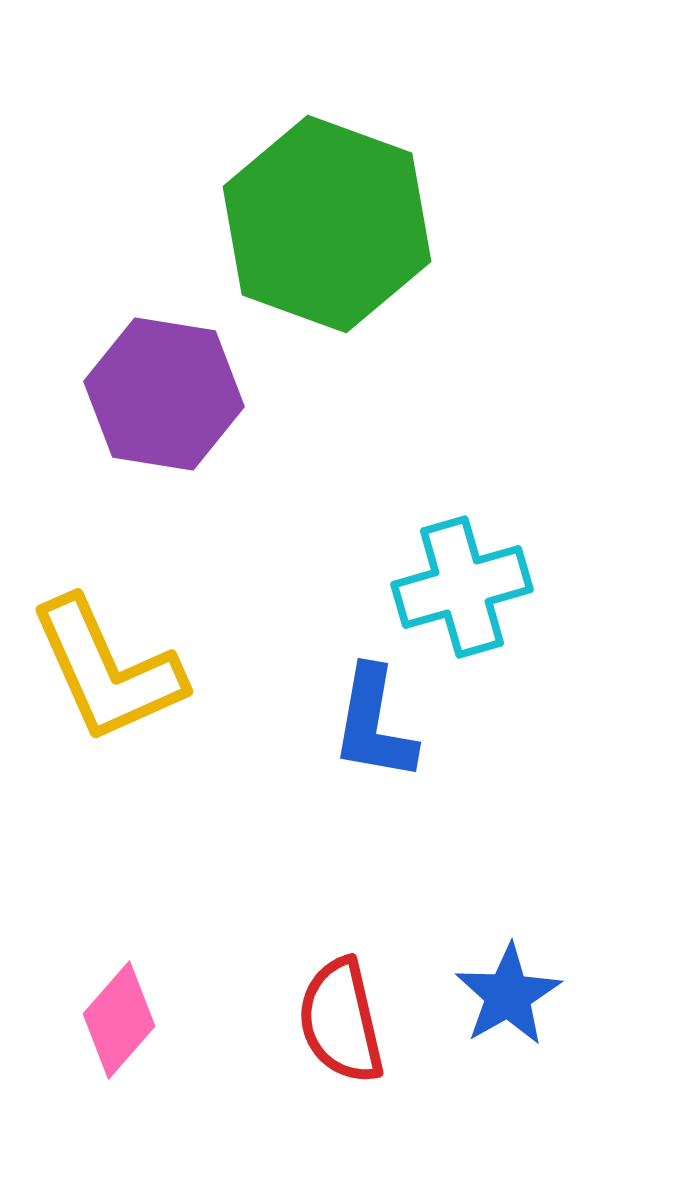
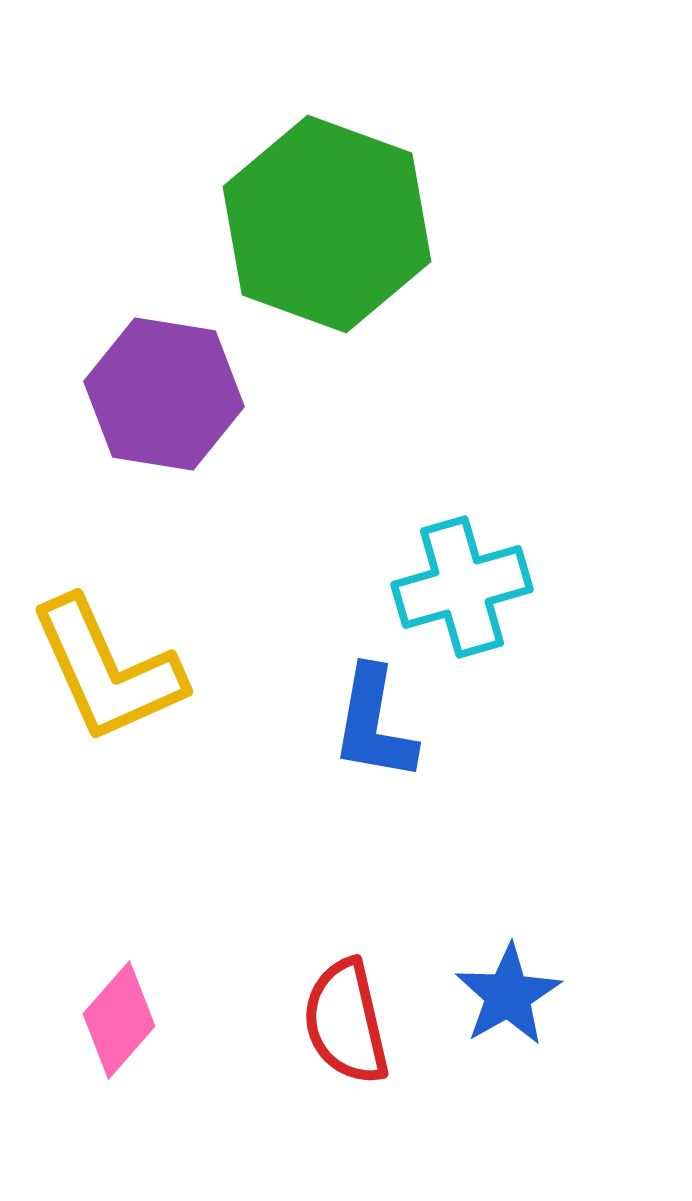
red semicircle: moved 5 px right, 1 px down
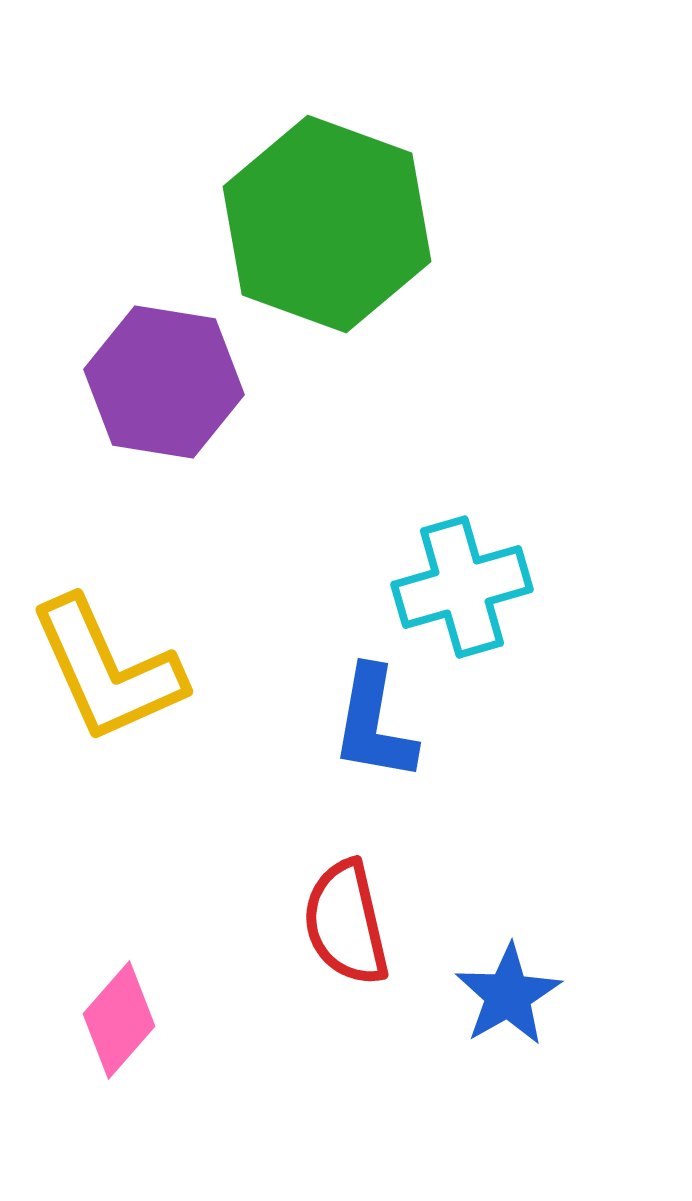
purple hexagon: moved 12 px up
red semicircle: moved 99 px up
